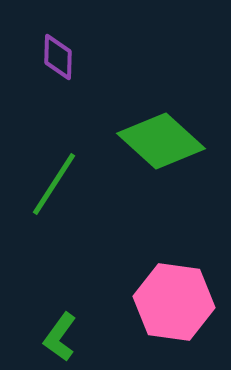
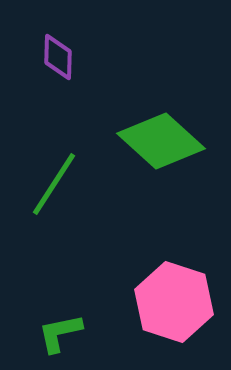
pink hexagon: rotated 10 degrees clockwise
green L-shape: moved 4 px up; rotated 42 degrees clockwise
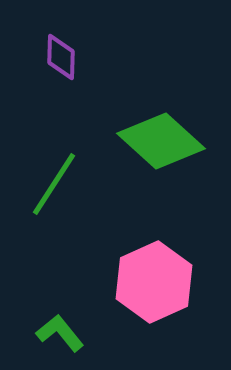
purple diamond: moved 3 px right
pink hexagon: moved 20 px left, 20 px up; rotated 18 degrees clockwise
green L-shape: rotated 63 degrees clockwise
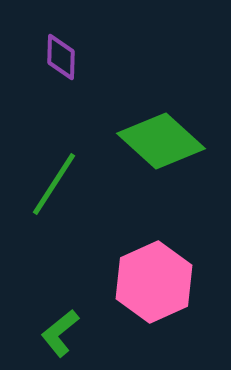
green L-shape: rotated 90 degrees counterclockwise
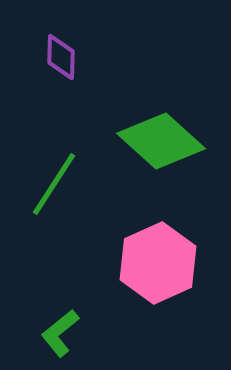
pink hexagon: moved 4 px right, 19 px up
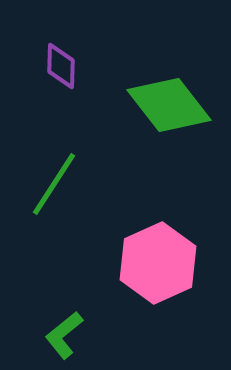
purple diamond: moved 9 px down
green diamond: moved 8 px right, 36 px up; rotated 10 degrees clockwise
green L-shape: moved 4 px right, 2 px down
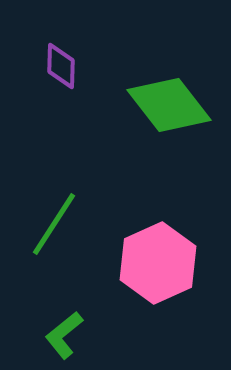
green line: moved 40 px down
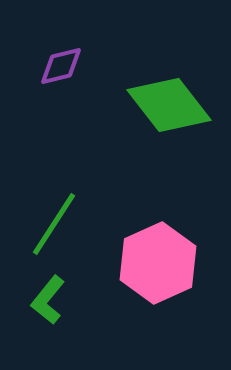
purple diamond: rotated 75 degrees clockwise
green L-shape: moved 16 px left, 35 px up; rotated 12 degrees counterclockwise
